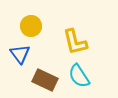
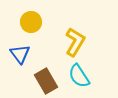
yellow circle: moved 4 px up
yellow L-shape: rotated 136 degrees counterclockwise
brown rectangle: moved 1 px right, 1 px down; rotated 35 degrees clockwise
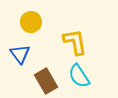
yellow L-shape: rotated 40 degrees counterclockwise
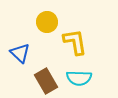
yellow circle: moved 16 px right
blue triangle: moved 1 px up; rotated 10 degrees counterclockwise
cyan semicircle: moved 2 px down; rotated 55 degrees counterclockwise
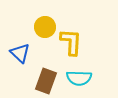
yellow circle: moved 2 px left, 5 px down
yellow L-shape: moved 4 px left; rotated 12 degrees clockwise
brown rectangle: rotated 50 degrees clockwise
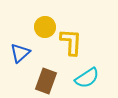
blue triangle: rotated 35 degrees clockwise
cyan semicircle: moved 8 px right; rotated 35 degrees counterclockwise
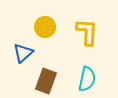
yellow L-shape: moved 16 px right, 10 px up
blue triangle: moved 3 px right
cyan semicircle: moved 1 px down; rotated 45 degrees counterclockwise
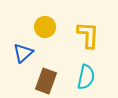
yellow L-shape: moved 1 px right, 3 px down
cyan semicircle: moved 1 px left, 2 px up
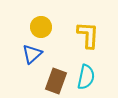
yellow circle: moved 4 px left
blue triangle: moved 9 px right, 1 px down
brown rectangle: moved 10 px right
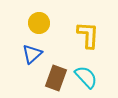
yellow circle: moved 2 px left, 4 px up
cyan semicircle: rotated 55 degrees counterclockwise
brown rectangle: moved 3 px up
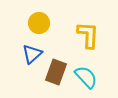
brown rectangle: moved 6 px up
